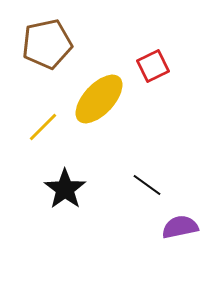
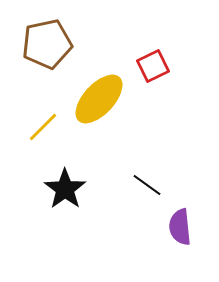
purple semicircle: rotated 84 degrees counterclockwise
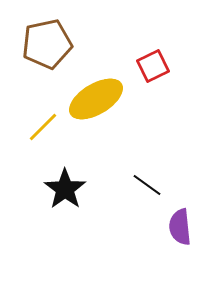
yellow ellipse: moved 3 px left; rotated 16 degrees clockwise
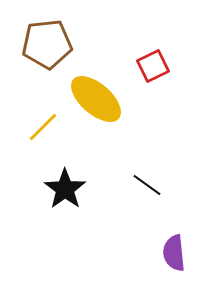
brown pentagon: rotated 6 degrees clockwise
yellow ellipse: rotated 72 degrees clockwise
purple semicircle: moved 6 px left, 26 px down
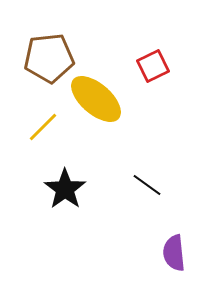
brown pentagon: moved 2 px right, 14 px down
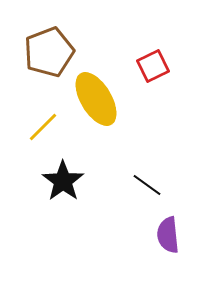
brown pentagon: moved 6 px up; rotated 15 degrees counterclockwise
yellow ellipse: rotated 18 degrees clockwise
black star: moved 2 px left, 8 px up
purple semicircle: moved 6 px left, 18 px up
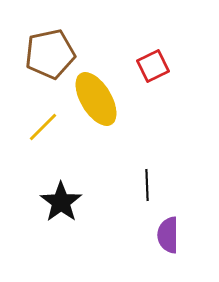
brown pentagon: moved 1 px right, 2 px down; rotated 9 degrees clockwise
black star: moved 2 px left, 21 px down
black line: rotated 52 degrees clockwise
purple semicircle: rotated 6 degrees clockwise
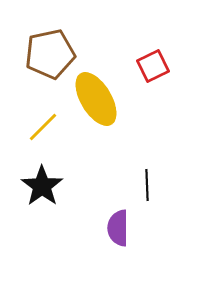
black star: moved 19 px left, 16 px up
purple semicircle: moved 50 px left, 7 px up
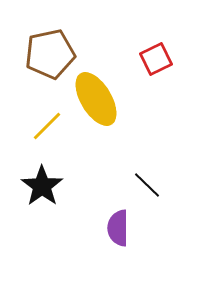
red square: moved 3 px right, 7 px up
yellow line: moved 4 px right, 1 px up
black line: rotated 44 degrees counterclockwise
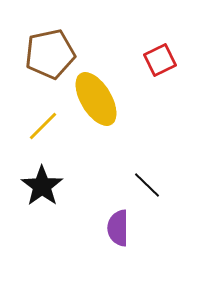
red square: moved 4 px right, 1 px down
yellow line: moved 4 px left
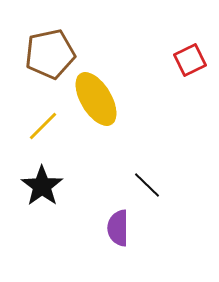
red square: moved 30 px right
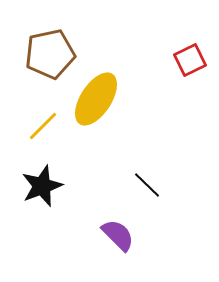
yellow ellipse: rotated 64 degrees clockwise
black star: rotated 15 degrees clockwise
purple semicircle: moved 7 px down; rotated 135 degrees clockwise
